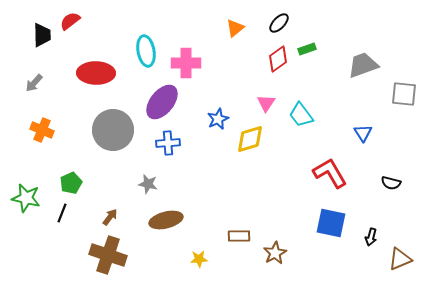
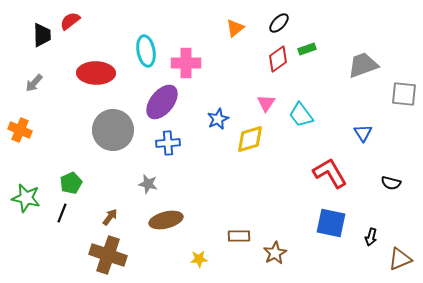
orange cross: moved 22 px left
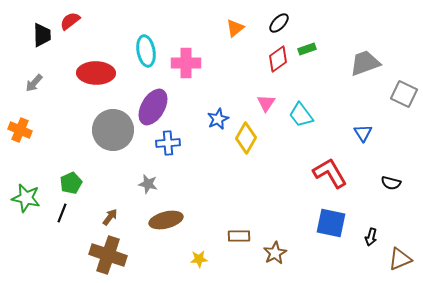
gray trapezoid: moved 2 px right, 2 px up
gray square: rotated 20 degrees clockwise
purple ellipse: moved 9 px left, 5 px down; rotated 9 degrees counterclockwise
yellow diamond: moved 4 px left, 1 px up; rotated 44 degrees counterclockwise
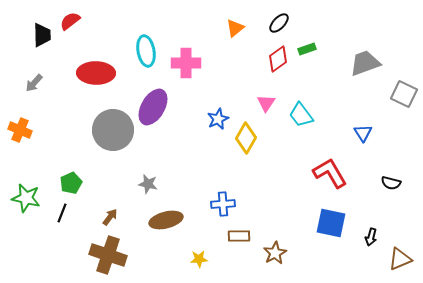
blue cross: moved 55 px right, 61 px down
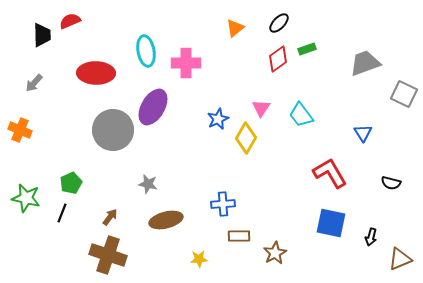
red semicircle: rotated 15 degrees clockwise
pink triangle: moved 5 px left, 5 px down
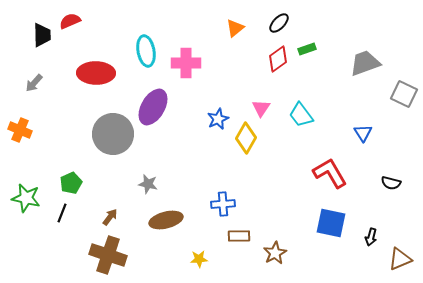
gray circle: moved 4 px down
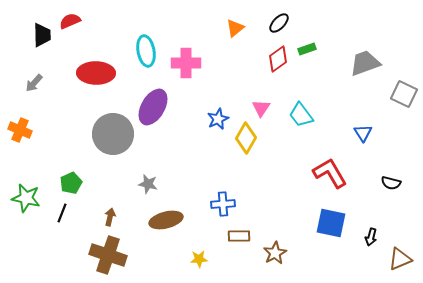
brown arrow: rotated 24 degrees counterclockwise
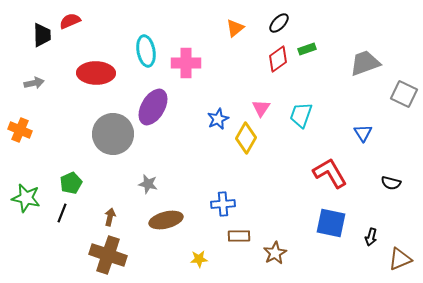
gray arrow: rotated 144 degrees counterclockwise
cyan trapezoid: rotated 56 degrees clockwise
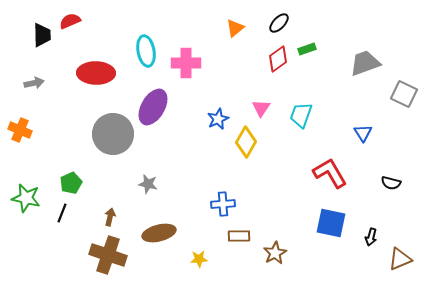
yellow diamond: moved 4 px down
brown ellipse: moved 7 px left, 13 px down
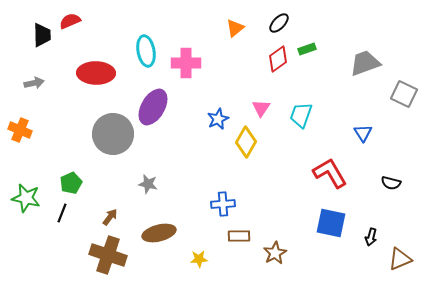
brown arrow: rotated 24 degrees clockwise
